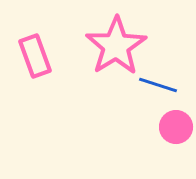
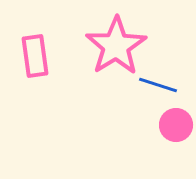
pink rectangle: rotated 12 degrees clockwise
pink circle: moved 2 px up
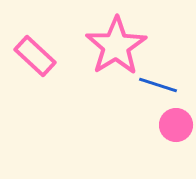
pink rectangle: rotated 39 degrees counterclockwise
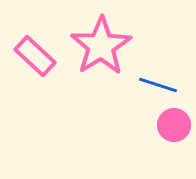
pink star: moved 15 px left
pink circle: moved 2 px left
